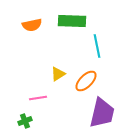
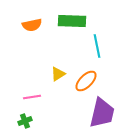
pink line: moved 6 px left, 1 px up
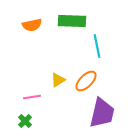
yellow triangle: moved 6 px down
green cross: rotated 24 degrees counterclockwise
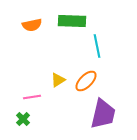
purple trapezoid: moved 1 px right, 1 px down
green cross: moved 2 px left, 2 px up
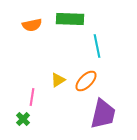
green rectangle: moved 2 px left, 2 px up
pink line: rotated 72 degrees counterclockwise
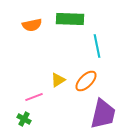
pink line: moved 2 px right; rotated 60 degrees clockwise
green cross: moved 1 px right; rotated 16 degrees counterclockwise
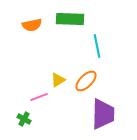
pink line: moved 5 px right
purple trapezoid: rotated 12 degrees counterclockwise
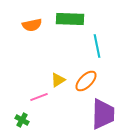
green cross: moved 2 px left, 1 px down
